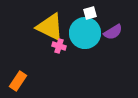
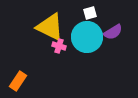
cyan circle: moved 2 px right, 4 px down
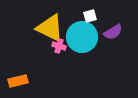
white square: moved 3 px down
yellow triangle: moved 1 px down
cyan circle: moved 5 px left
orange rectangle: rotated 42 degrees clockwise
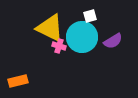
purple semicircle: moved 9 px down
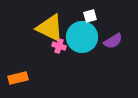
orange rectangle: moved 3 px up
